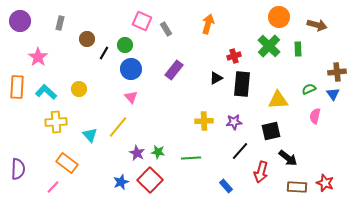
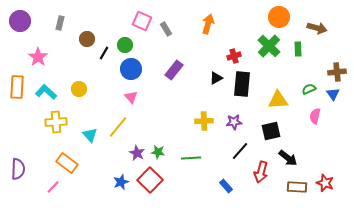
brown arrow at (317, 25): moved 3 px down
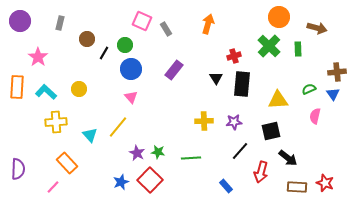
black triangle at (216, 78): rotated 32 degrees counterclockwise
orange rectangle at (67, 163): rotated 10 degrees clockwise
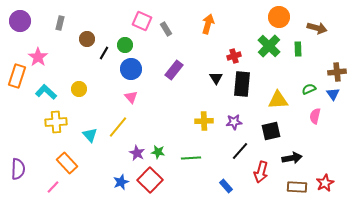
orange rectangle at (17, 87): moved 11 px up; rotated 15 degrees clockwise
black arrow at (288, 158): moved 4 px right; rotated 48 degrees counterclockwise
red star at (325, 183): rotated 24 degrees clockwise
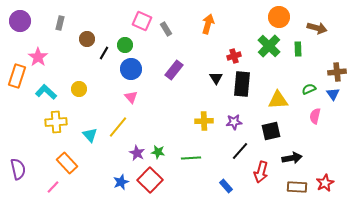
purple semicircle at (18, 169): rotated 15 degrees counterclockwise
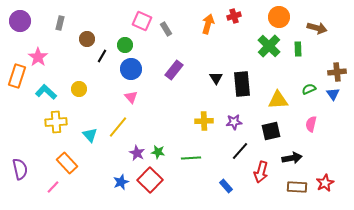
black line at (104, 53): moved 2 px left, 3 px down
red cross at (234, 56): moved 40 px up
black rectangle at (242, 84): rotated 10 degrees counterclockwise
pink semicircle at (315, 116): moved 4 px left, 8 px down
purple semicircle at (18, 169): moved 2 px right
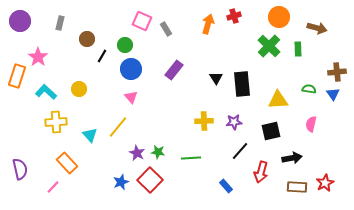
green semicircle at (309, 89): rotated 32 degrees clockwise
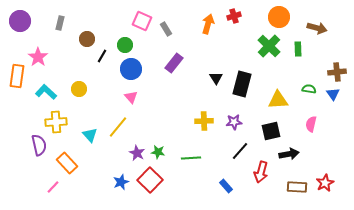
purple rectangle at (174, 70): moved 7 px up
orange rectangle at (17, 76): rotated 10 degrees counterclockwise
black rectangle at (242, 84): rotated 20 degrees clockwise
black arrow at (292, 158): moved 3 px left, 4 px up
purple semicircle at (20, 169): moved 19 px right, 24 px up
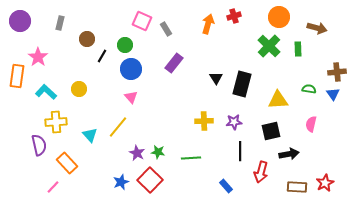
black line at (240, 151): rotated 42 degrees counterclockwise
